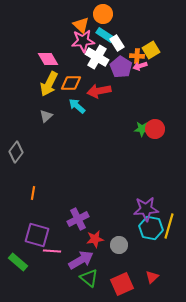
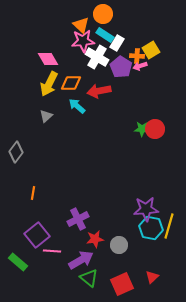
white rectangle: rotated 63 degrees clockwise
purple square: rotated 35 degrees clockwise
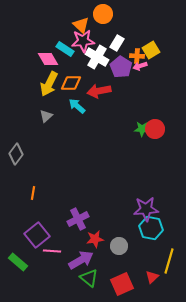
cyan rectangle: moved 40 px left, 14 px down
gray diamond: moved 2 px down
yellow line: moved 35 px down
gray circle: moved 1 px down
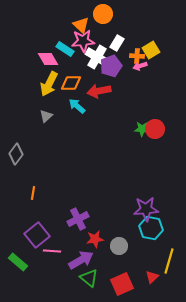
purple pentagon: moved 10 px left, 1 px up; rotated 20 degrees clockwise
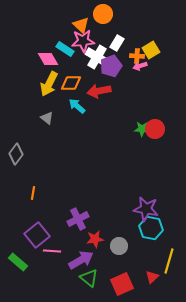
gray triangle: moved 1 px right, 2 px down; rotated 40 degrees counterclockwise
purple star: rotated 15 degrees clockwise
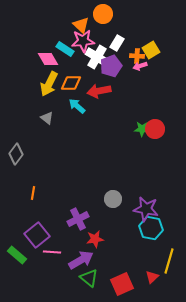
gray circle: moved 6 px left, 47 px up
pink line: moved 1 px down
green rectangle: moved 1 px left, 7 px up
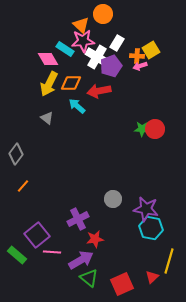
orange line: moved 10 px left, 7 px up; rotated 32 degrees clockwise
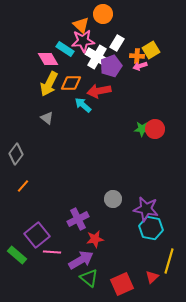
cyan arrow: moved 6 px right, 1 px up
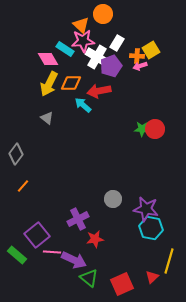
purple arrow: moved 7 px left; rotated 55 degrees clockwise
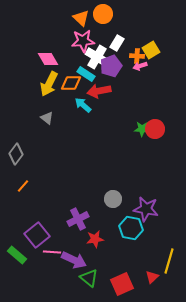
orange triangle: moved 7 px up
cyan rectangle: moved 21 px right, 25 px down
cyan hexagon: moved 20 px left
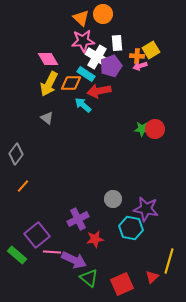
white rectangle: rotated 35 degrees counterclockwise
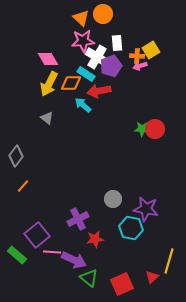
gray diamond: moved 2 px down
